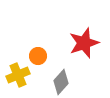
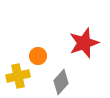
yellow cross: moved 1 px down; rotated 10 degrees clockwise
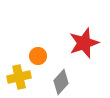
yellow cross: moved 1 px right, 1 px down
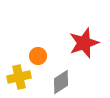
gray diamond: rotated 15 degrees clockwise
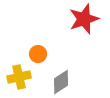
red star: moved 24 px up
orange circle: moved 2 px up
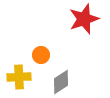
orange circle: moved 3 px right, 1 px down
yellow cross: rotated 10 degrees clockwise
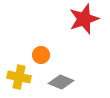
yellow cross: rotated 15 degrees clockwise
gray diamond: rotated 55 degrees clockwise
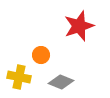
red star: moved 5 px left, 7 px down
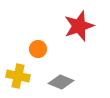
orange circle: moved 3 px left, 6 px up
yellow cross: moved 1 px left, 1 px up
